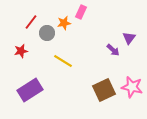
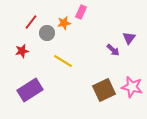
red star: moved 1 px right
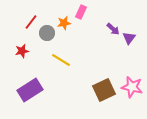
purple arrow: moved 21 px up
yellow line: moved 2 px left, 1 px up
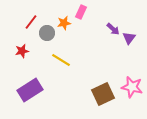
brown square: moved 1 px left, 4 px down
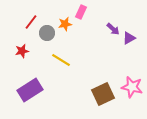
orange star: moved 1 px right, 1 px down
purple triangle: rotated 24 degrees clockwise
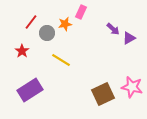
red star: rotated 24 degrees counterclockwise
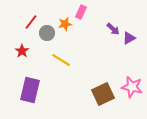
purple rectangle: rotated 45 degrees counterclockwise
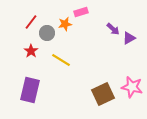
pink rectangle: rotated 48 degrees clockwise
red star: moved 9 px right
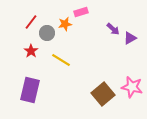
purple triangle: moved 1 px right
brown square: rotated 15 degrees counterclockwise
